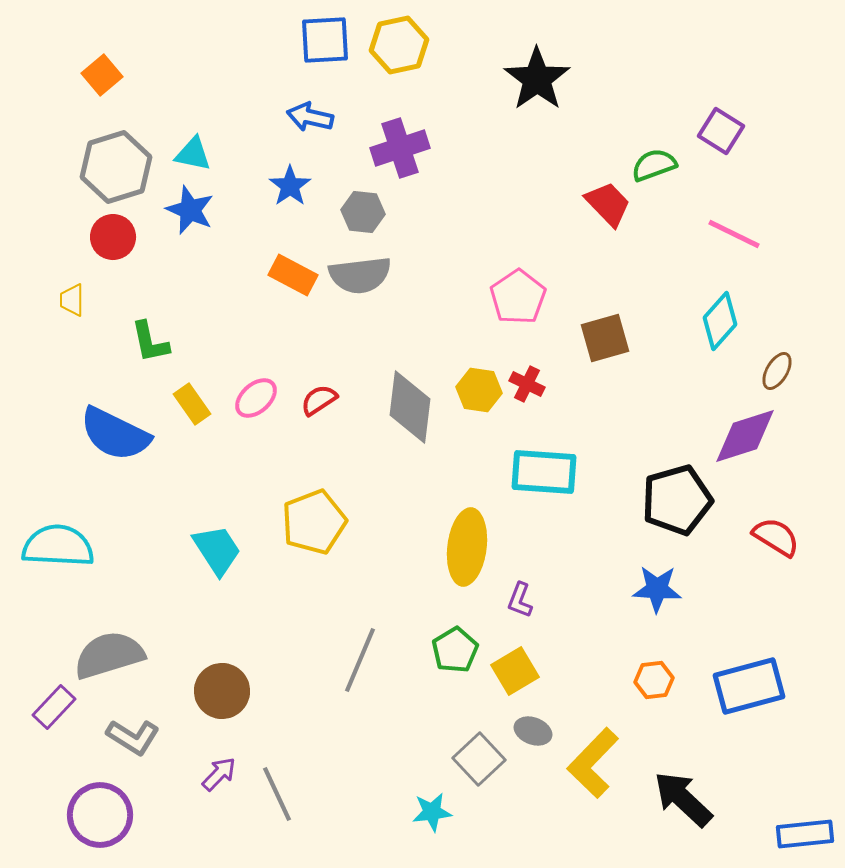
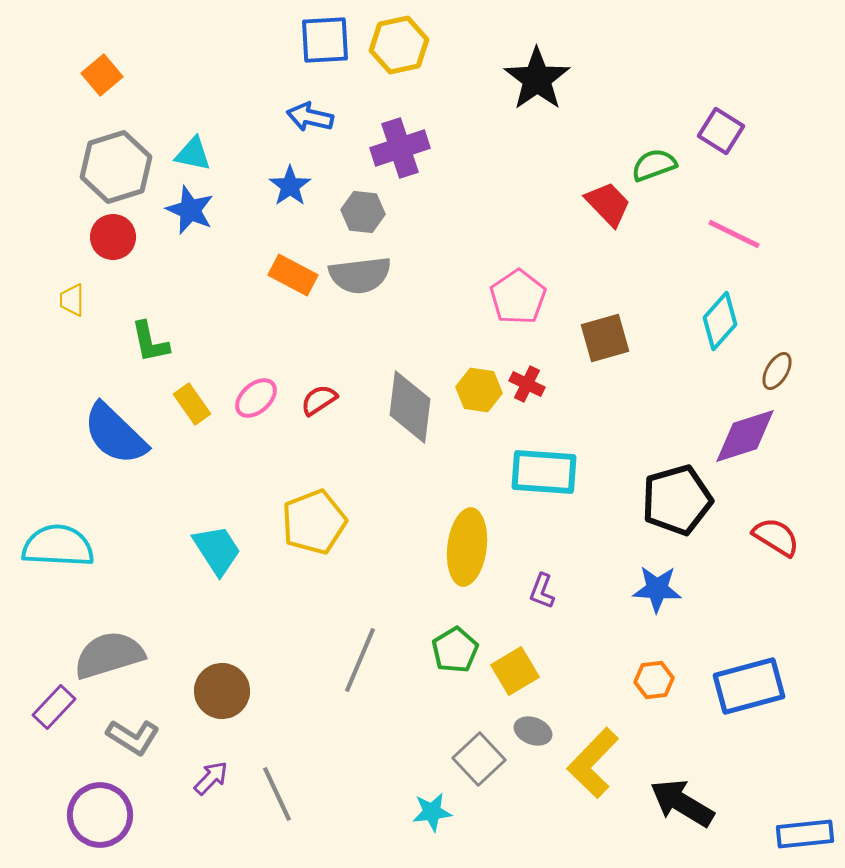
blue semicircle at (115, 434): rotated 18 degrees clockwise
purple L-shape at (520, 600): moved 22 px right, 9 px up
purple arrow at (219, 774): moved 8 px left, 4 px down
black arrow at (683, 799): moved 1 px left, 4 px down; rotated 12 degrees counterclockwise
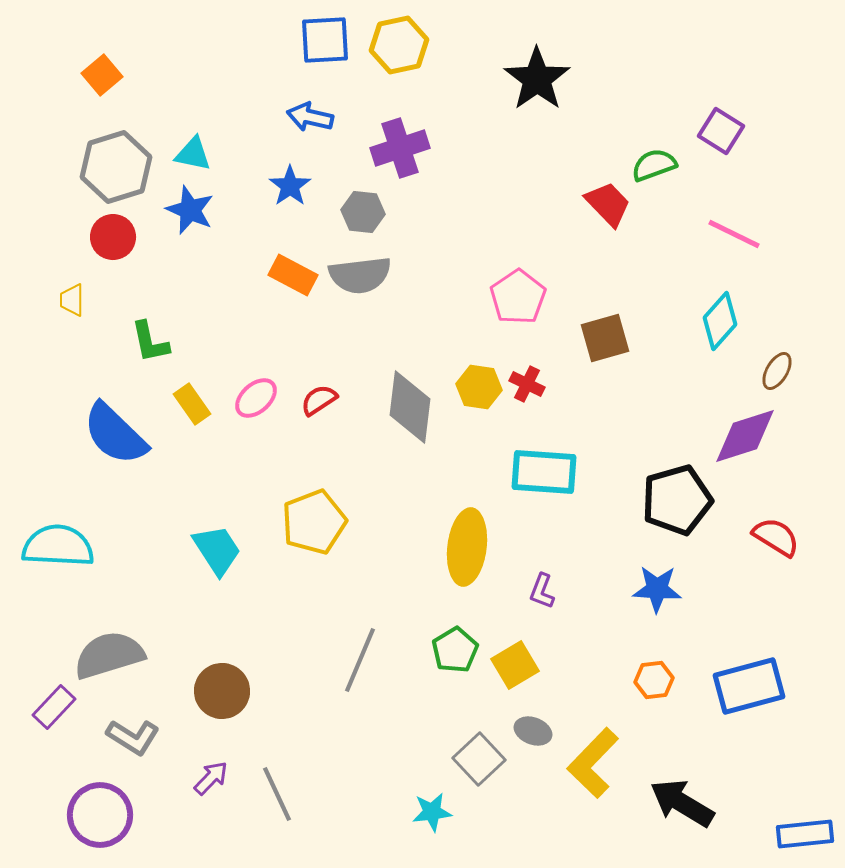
yellow hexagon at (479, 390): moved 3 px up
yellow square at (515, 671): moved 6 px up
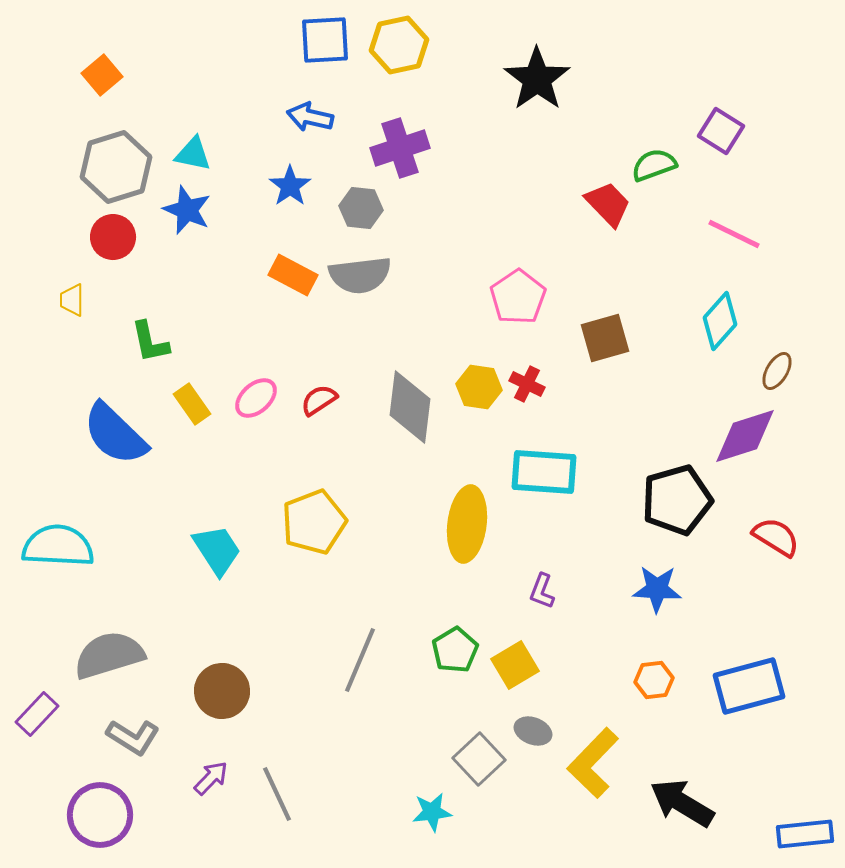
blue star at (190, 210): moved 3 px left
gray hexagon at (363, 212): moved 2 px left, 4 px up
yellow ellipse at (467, 547): moved 23 px up
purple rectangle at (54, 707): moved 17 px left, 7 px down
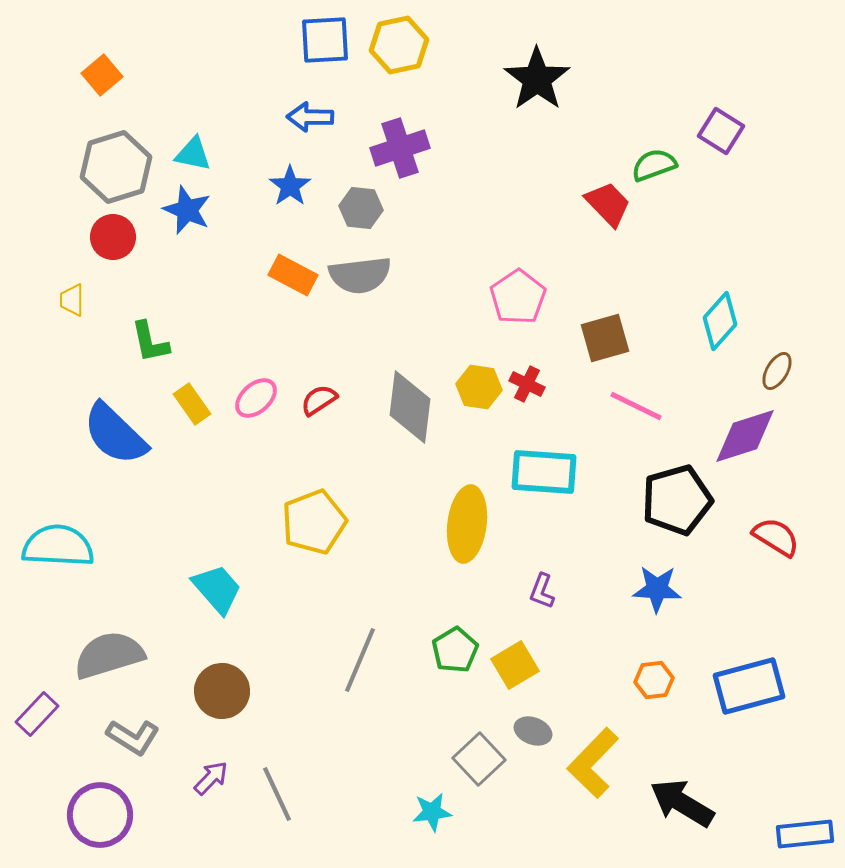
blue arrow at (310, 117): rotated 12 degrees counterclockwise
pink line at (734, 234): moved 98 px left, 172 px down
cyan trapezoid at (217, 550): moved 39 px down; rotated 8 degrees counterclockwise
